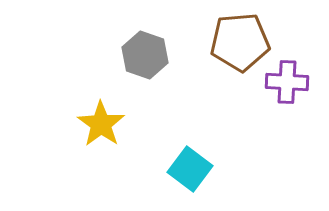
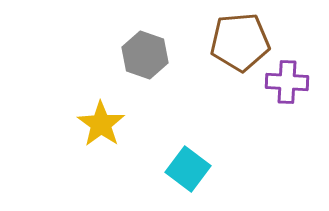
cyan square: moved 2 px left
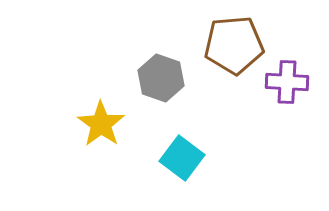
brown pentagon: moved 6 px left, 3 px down
gray hexagon: moved 16 px right, 23 px down
cyan square: moved 6 px left, 11 px up
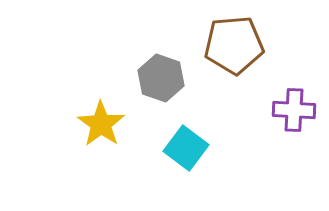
purple cross: moved 7 px right, 28 px down
cyan square: moved 4 px right, 10 px up
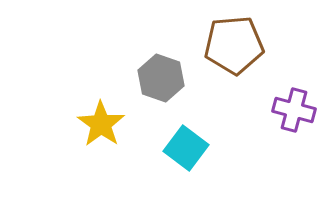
purple cross: rotated 12 degrees clockwise
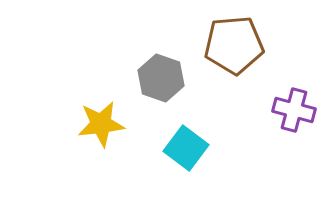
yellow star: rotated 30 degrees clockwise
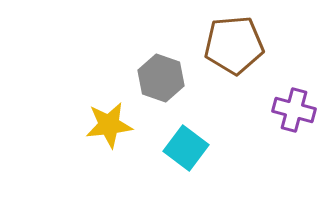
yellow star: moved 8 px right, 1 px down
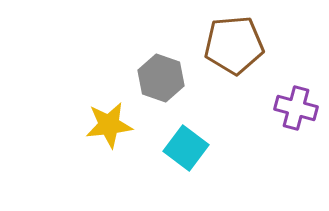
purple cross: moved 2 px right, 2 px up
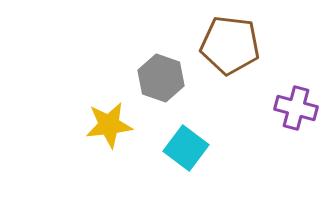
brown pentagon: moved 4 px left; rotated 12 degrees clockwise
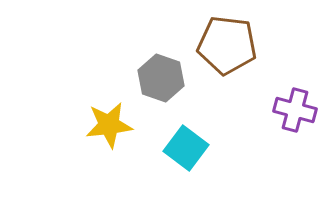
brown pentagon: moved 3 px left
purple cross: moved 1 px left, 2 px down
